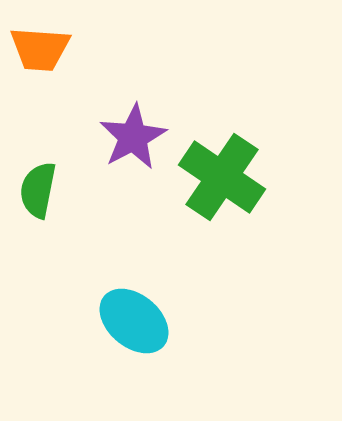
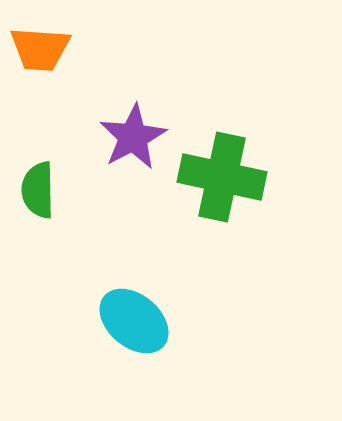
green cross: rotated 22 degrees counterclockwise
green semicircle: rotated 12 degrees counterclockwise
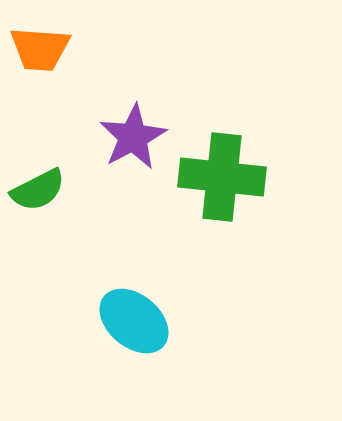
green cross: rotated 6 degrees counterclockwise
green semicircle: rotated 116 degrees counterclockwise
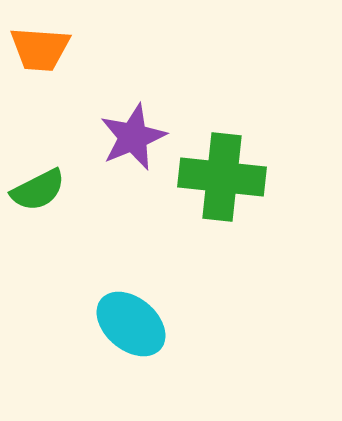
purple star: rotated 6 degrees clockwise
cyan ellipse: moved 3 px left, 3 px down
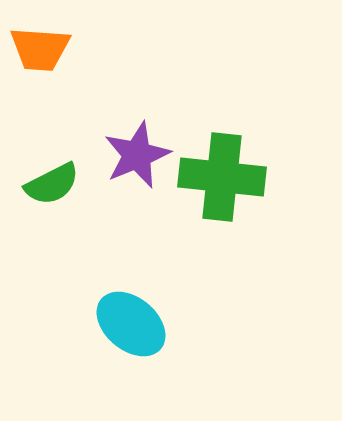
purple star: moved 4 px right, 18 px down
green semicircle: moved 14 px right, 6 px up
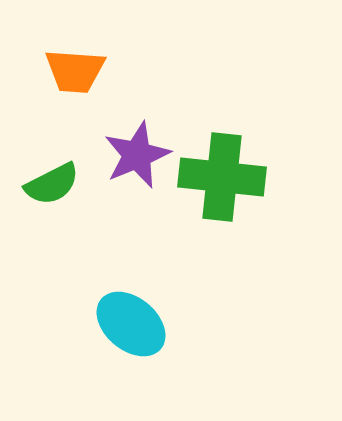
orange trapezoid: moved 35 px right, 22 px down
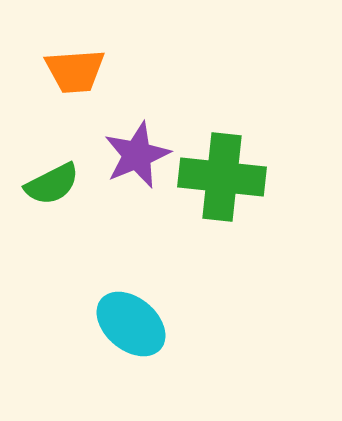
orange trapezoid: rotated 8 degrees counterclockwise
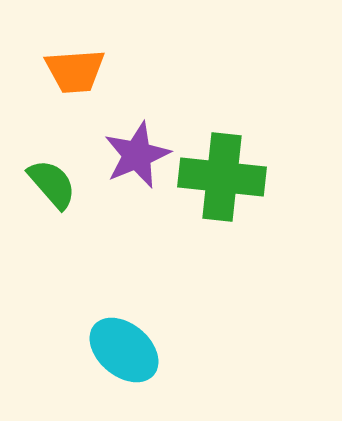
green semicircle: rotated 104 degrees counterclockwise
cyan ellipse: moved 7 px left, 26 px down
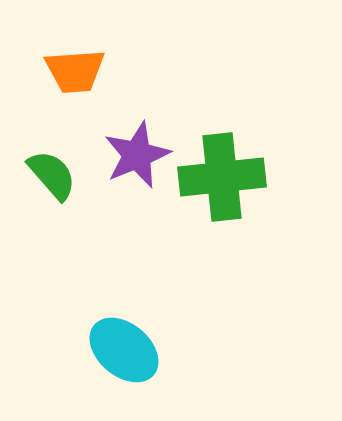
green cross: rotated 12 degrees counterclockwise
green semicircle: moved 9 px up
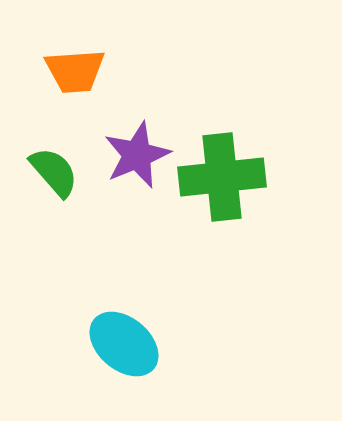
green semicircle: moved 2 px right, 3 px up
cyan ellipse: moved 6 px up
